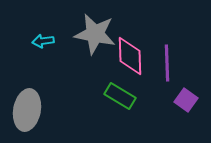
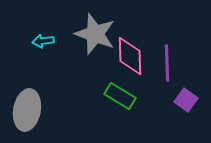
gray star: rotated 9 degrees clockwise
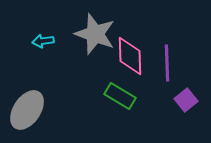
purple square: rotated 15 degrees clockwise
gray ellipse: rotated 24 degrees clockwise
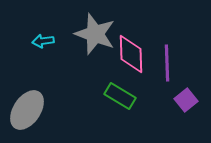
pink diamond: moved 1 px right, 2 px up
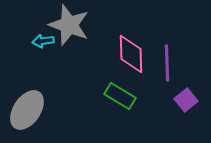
gray star: moved 26 px left, 9 px up
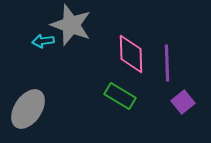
gray star: moved 2 px right
purple square: moved 3 px left, 2 px down
gray ellipse: moved 1 px right, 1 px up
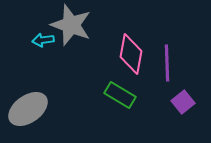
cyan arrow: moved 1 px up
pink diamond: rotated 12 degrees clockwise
green rectangle: moved 1 px up
gray ellipse: rotated 21 degrees clockwise
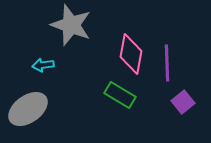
cyan arrow: moved 25 px down
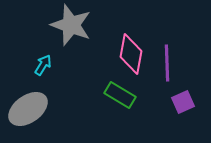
cyan arrow: rotated 130 degrees clockwise
purple square: rotated 15 degrees clockwise
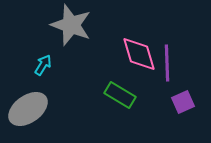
pink diamond: moved 8 px right; rotated 27 degrees counterclockwise
